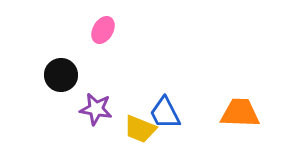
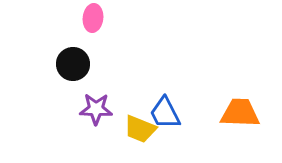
pink ellipse: moved 10 px left, 12 px up; rotated 24 degrees counterclockwise
black circle: moved 12 px right, 11 px up
purple star: rotated 8 degrees counterclockwise
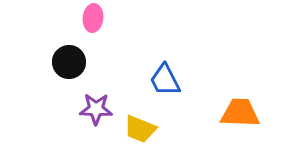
black circle: moved 4 px left, 2 px up
blue trapezoid: moved 33 px up
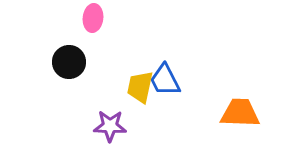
purple star: moved 14 px right, 17 px down
yellow trapezoid: moved 42 px up; rotated 80 degrees clockwise
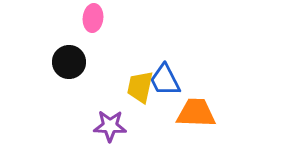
orange trapezoid: moved 44 px left
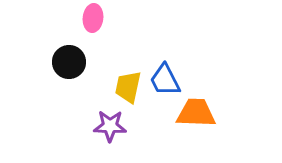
yellow trapezoid: moved 12 px left
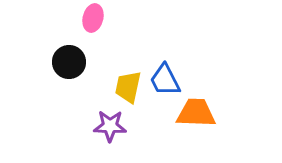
pink ellipse: rotated 8 degrees clockwise
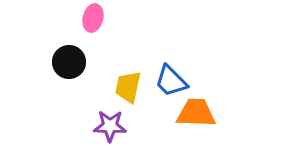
blue trapezoid: moved 6 px right, 1 px down; rotated 18 degrees counterclockwise
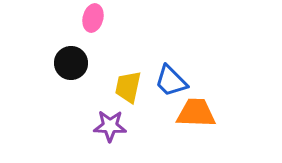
black circle: moved 2 px right, 1 px down
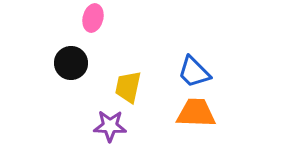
blue trapezoid: moved 23 px right, 9 px up
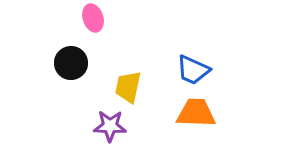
pink ellipse: rotated 32 degrees counterclockwise
blue trapezoid: moved 1 px left, 2 px up; rotated 21 degrees counterclockwise
